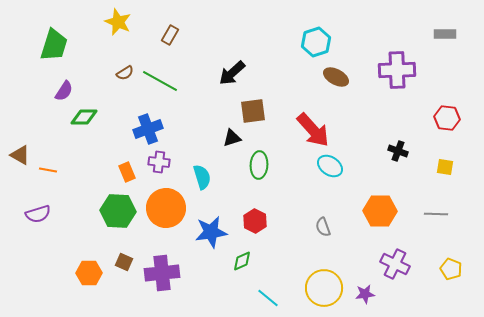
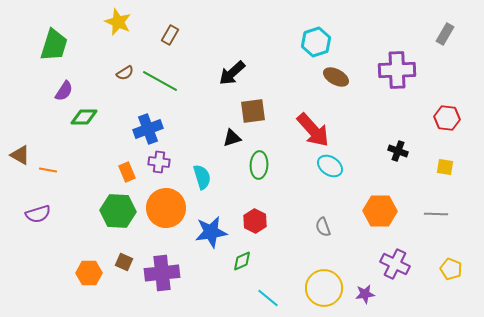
gray rectangle at (445, 34): rotated 60 degrees counterclockwise
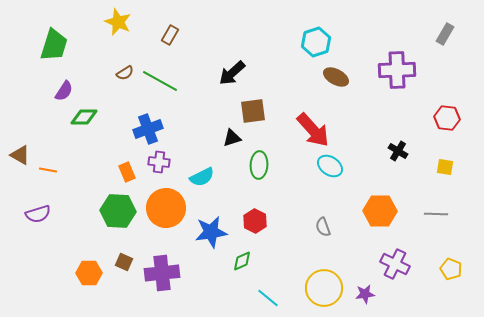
black cross at (398, 151): rotated 12 degrees clockwise
cyan semicircle at (202, 177): rotated 80 degrees clockwise
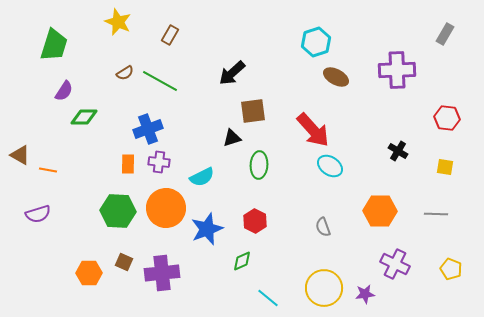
orange rectangle at (127, 172): moved 1 px right, 8 px up; rotated 24 degrees clockwise
blue star at (211, 232): moved 4 px left, 3 px up; rotated 12 degrees counterclockwise
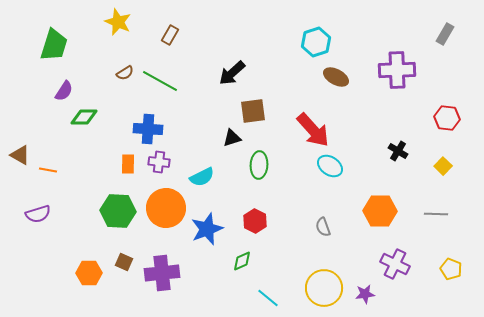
blue cross at (148, 129): rotated 24 degrees clockwise
yellow square at (445, 167): moved 2 px left, 1 px up; rotated 36 degrees clockwise
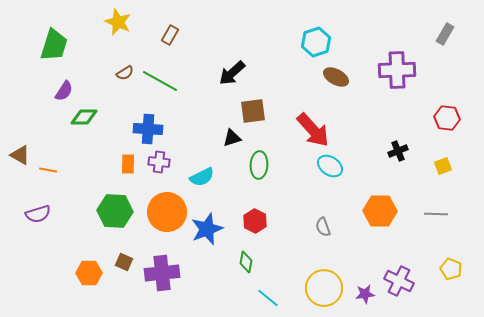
black cross at (398, 151): rotated 36 degrees clockwise
yellow square at (443, 166): rotated 24 degrees clockwise
orange circle at (166, 208): moved 1 px right, 4 px down
green hexagon at (118, 211): moved 3 px left
green diamond at (242, 261): moved 4 px right, 1 px down; rotated 55 degrees counterclockwise
purple cross at (395, 264): moved 4 px right, 17 px down
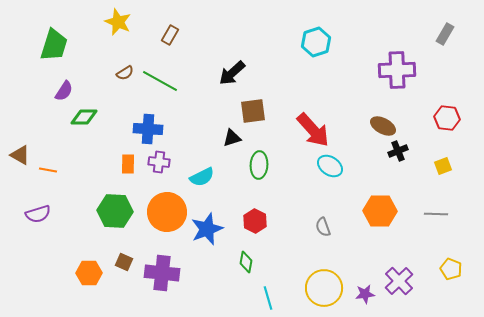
brown ellipse at (336, 77): moved 47 px right, 49 px down
purple cross at (162, 273): rotated 12 degrees clockwise
purple cross at (399, 281): rotated 20 degrees clockwise
cyan line at (268, 298): rotated 35 degrees clockwise
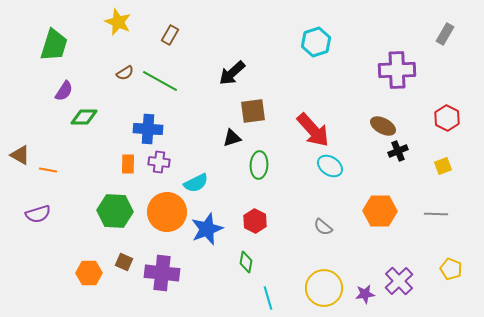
red hexagon at (447, 118): rotated 20 degrees clockwise
cyan semicircle at (202, 177): moved 6 px left, 6 px down
gray semicircle at (323, 227): rotated 30 degrees counterclockwise
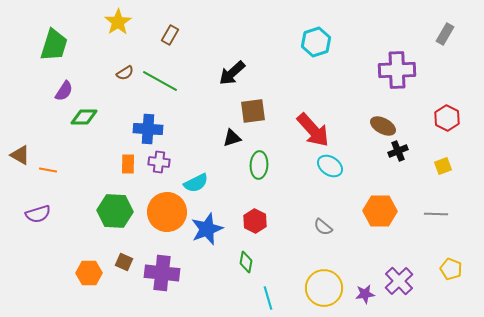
yellow star at (118, 22): rotated 16 degrees clockwise
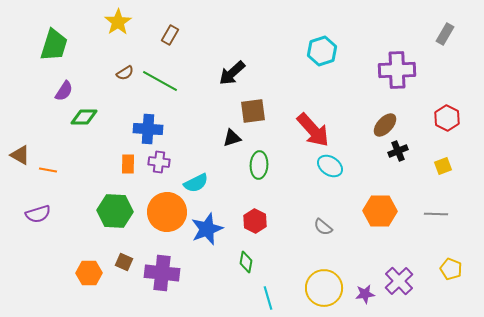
cyan hexagon at (316, 42): moved 6 px right, 9 px down
brown ellipse at (383, 126): moved 2 px right, 1 px up; rotated 75 degrees counterclockwise
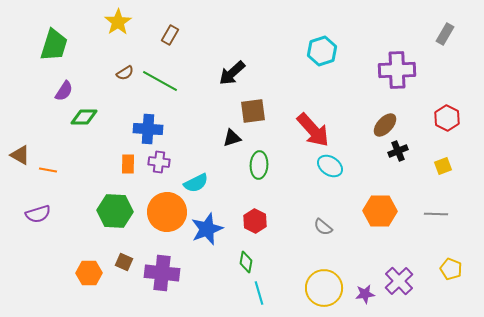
cyan line at (268, 298): moved 9 px left, 5 px up
